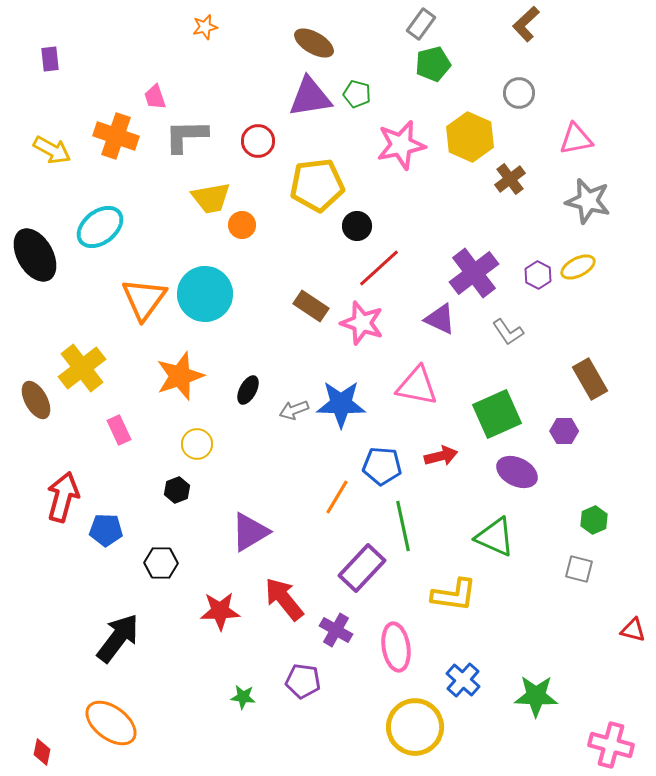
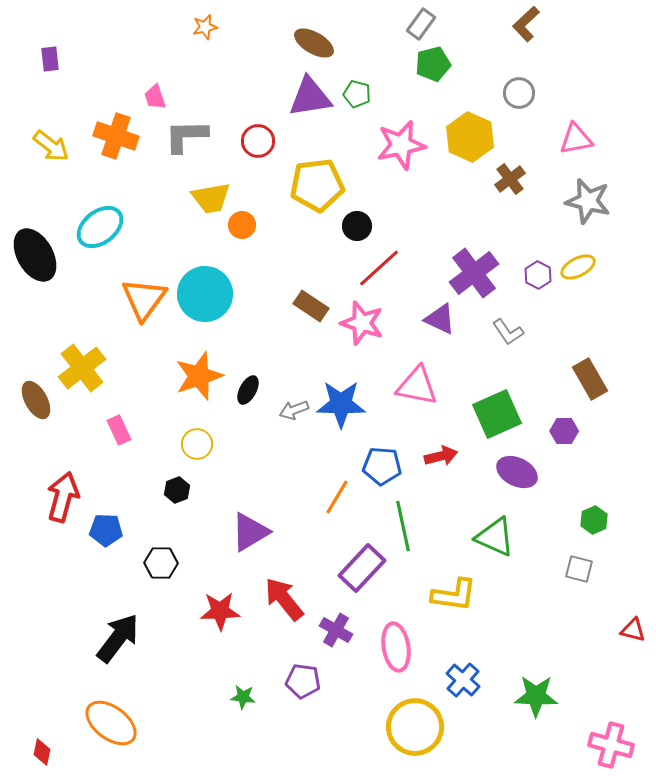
yellow arrow at (52, 150): moved 1 px left, 4 px up; rotated 9 degrees clockwise
orange star at (180, 376): moved 19 px right
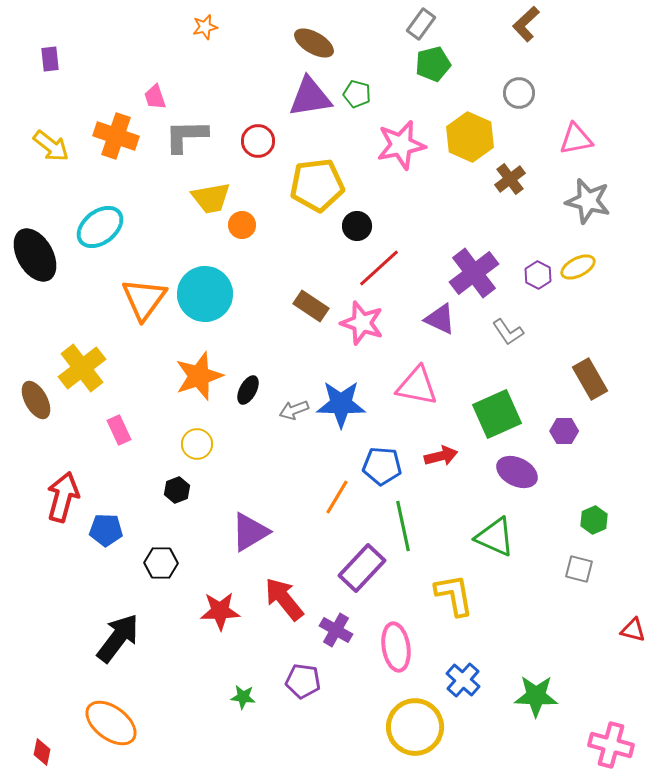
yellow L-shape at (454, 595): rotated 108 degrees counterclockwise
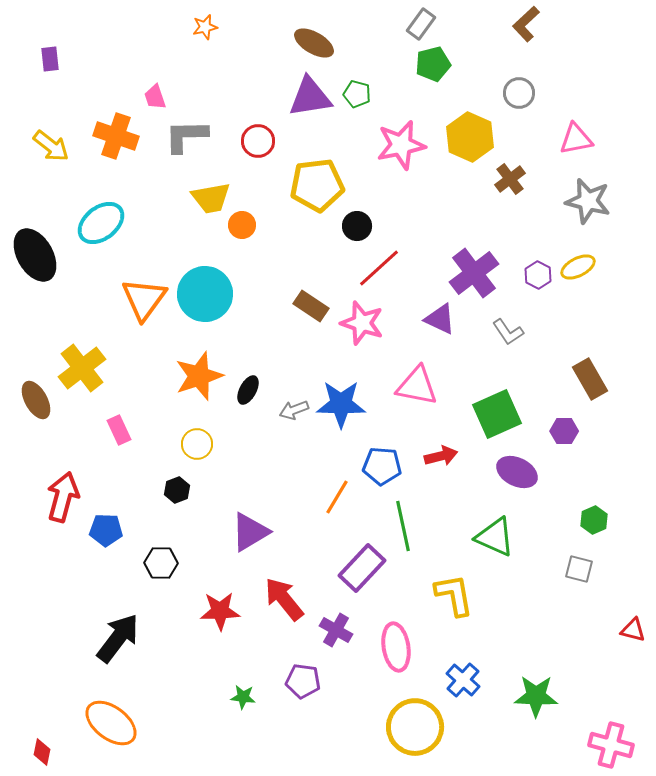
cyan ellipse at (100, 227): moved 1 px right, 4 px up
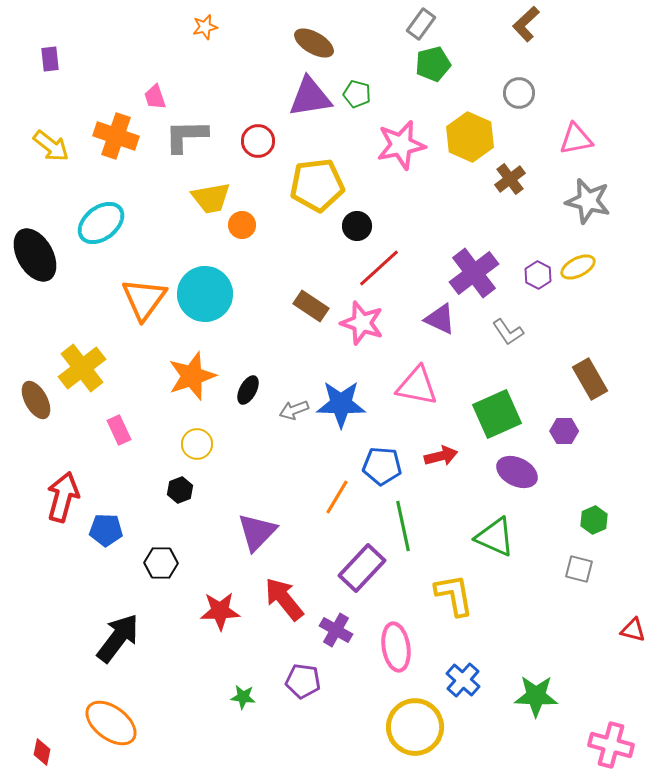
orange star at (199, 376): moved 7 px left
black hexagon at (177, 490): moved 3 px right
purple triangle at (250, 532): moved 7 px right; rotated 15 degrees counterclockwise
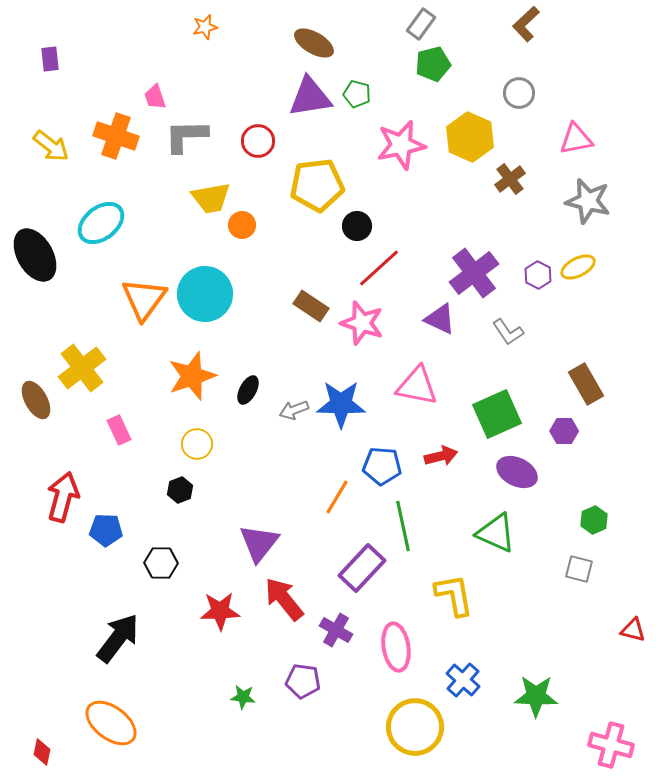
brown rectangle at (590, 379): moved 4 px left, 5 px down
purple triangle at (257, 532): moved 2 px right, 11 px down; rotated 6 degrees counterclockwise
green triangle at (495, 537): moved 1 px right, 4 px up
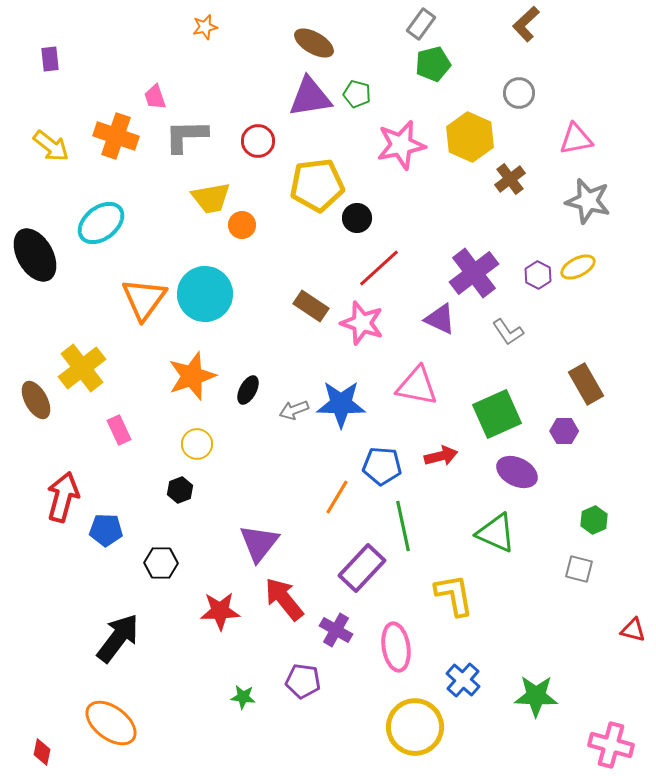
black circle at (357, 226): moved 8 px up
